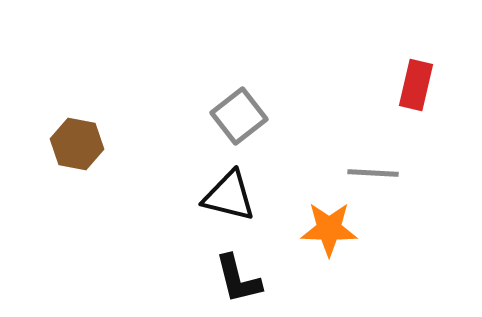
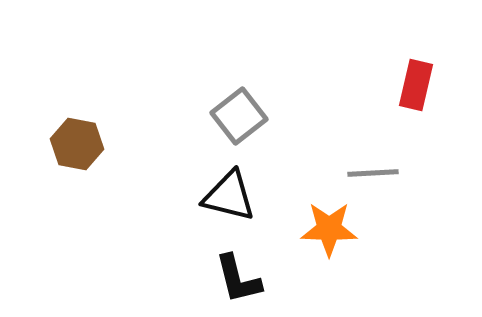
gray line: rotated 6 degrees counterclockwise
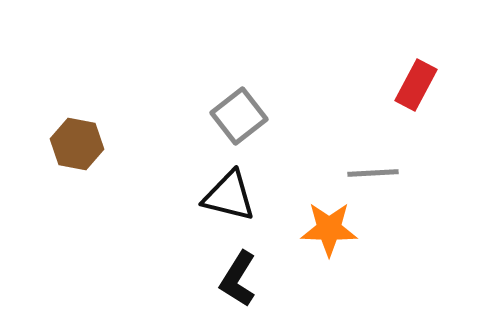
red rectangle: rotated 15 degrees clockwise
black L-shape: rotated 46 degrees clockwise
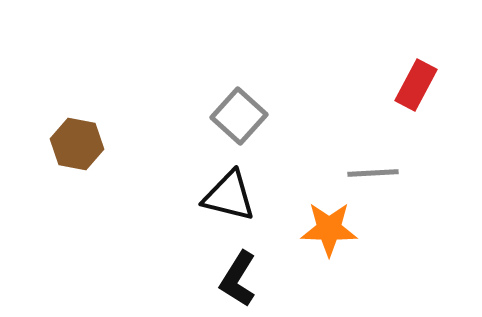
gray square: rotated 10 degrees counterclockwise
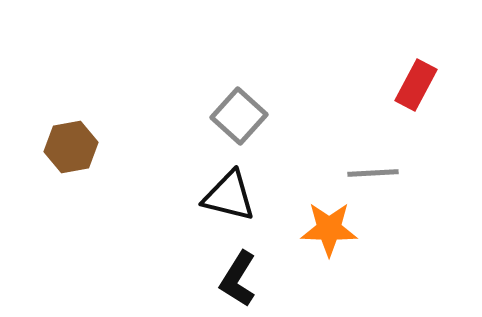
brown hexagon: moved 6 px left, 3 px down; rotated 21 degrees counterclockwise
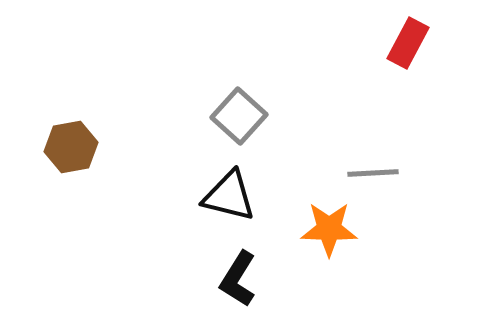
red rectangle: moved 8 px left, 42 px up
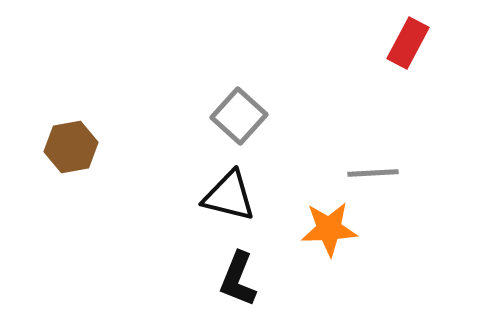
orange star: rotated 4 degrees counterclockwise
black L-shape: rotated 10 degrees counterclockwise
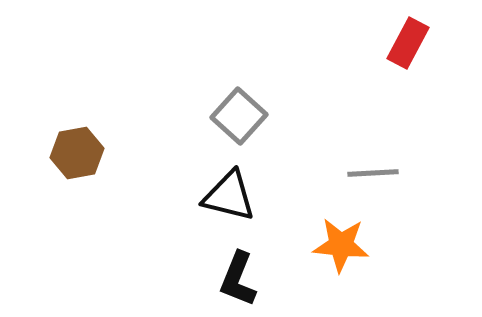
brown hexagon: moved 6 px right, 6 px down
orange star: moved 12 px right, 16 px down; rotated 8 degrees clockwise
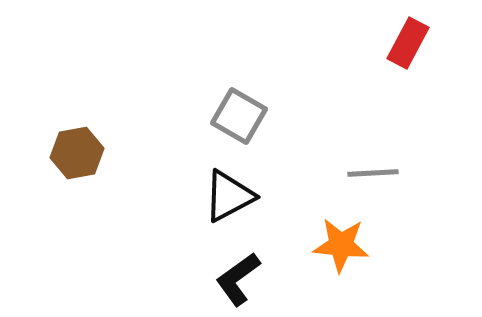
gray square: rotated 12 degrees counterclockwise
black triangle: rotated 42 degrees counterclockwise
black L-shape: rotated 32 degrees clockwise
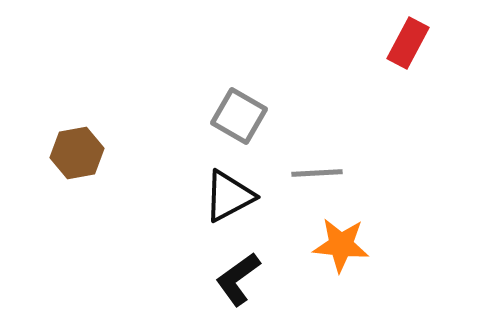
gray line: moved 56 px left
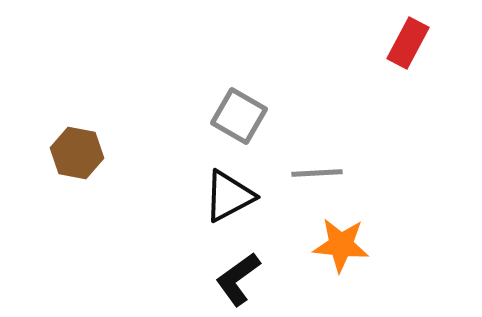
brown hexagon: rotated 21 degrees clockwise
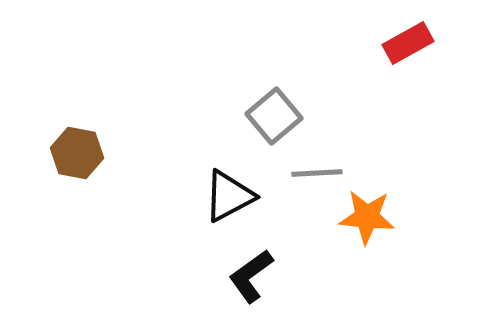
red rectangle: rotated 33 degrees clockwise
gray square: moved 35 px right; rotated 20 degrees clockwise
orange star: moved 26 px right, 28 px up
black L-shape: moved 13 px right, 3 px up
